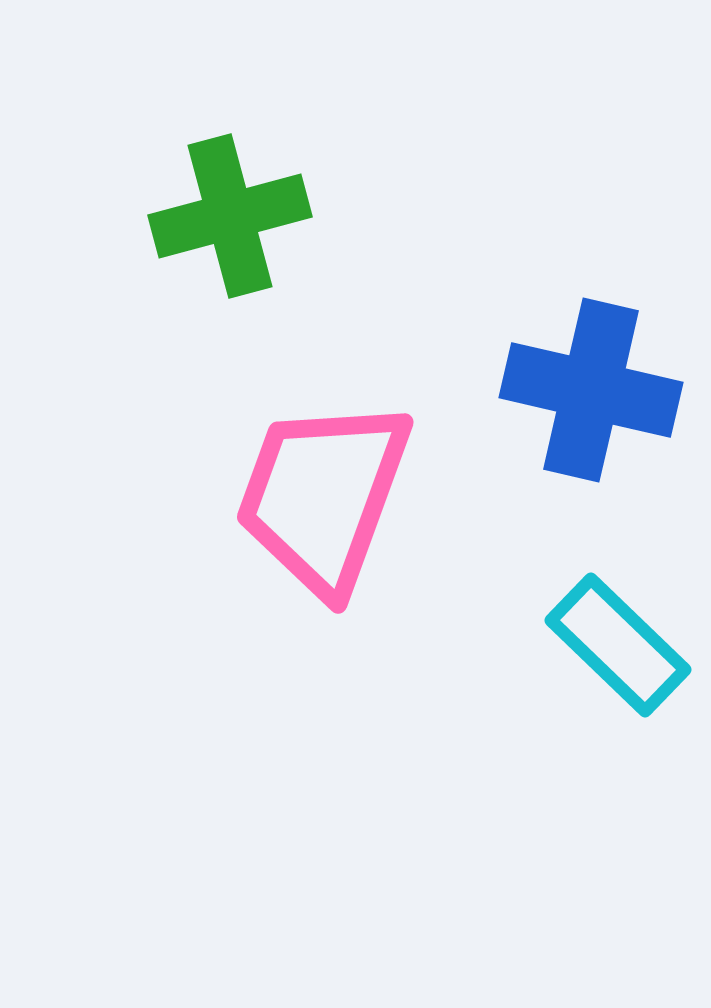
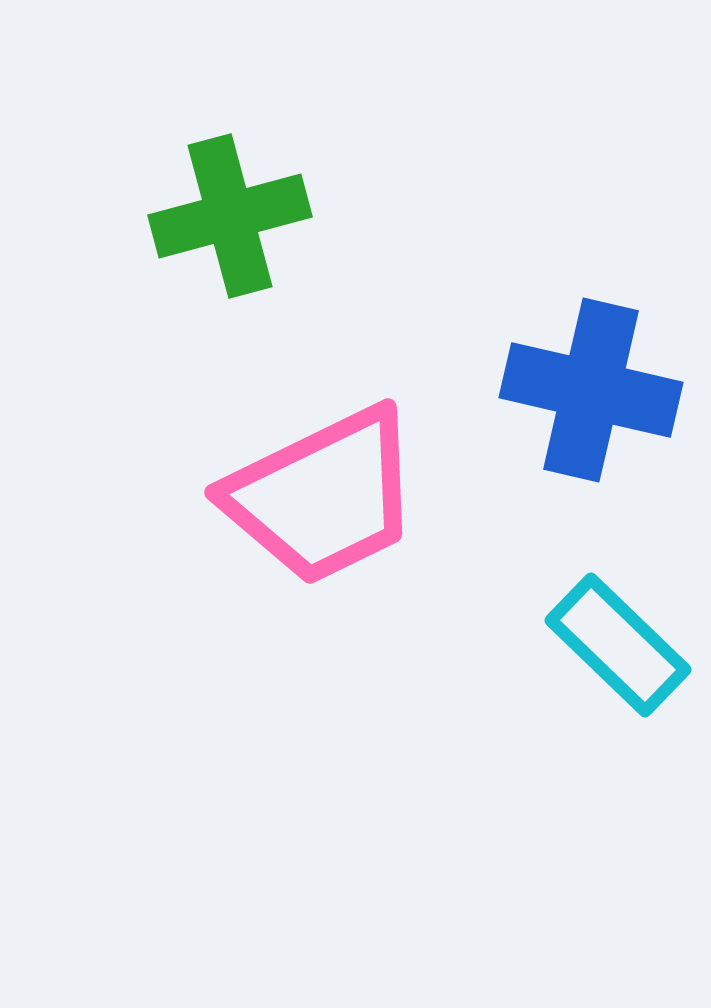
pink trapezoid: rotated 136 degrees counterclockwise
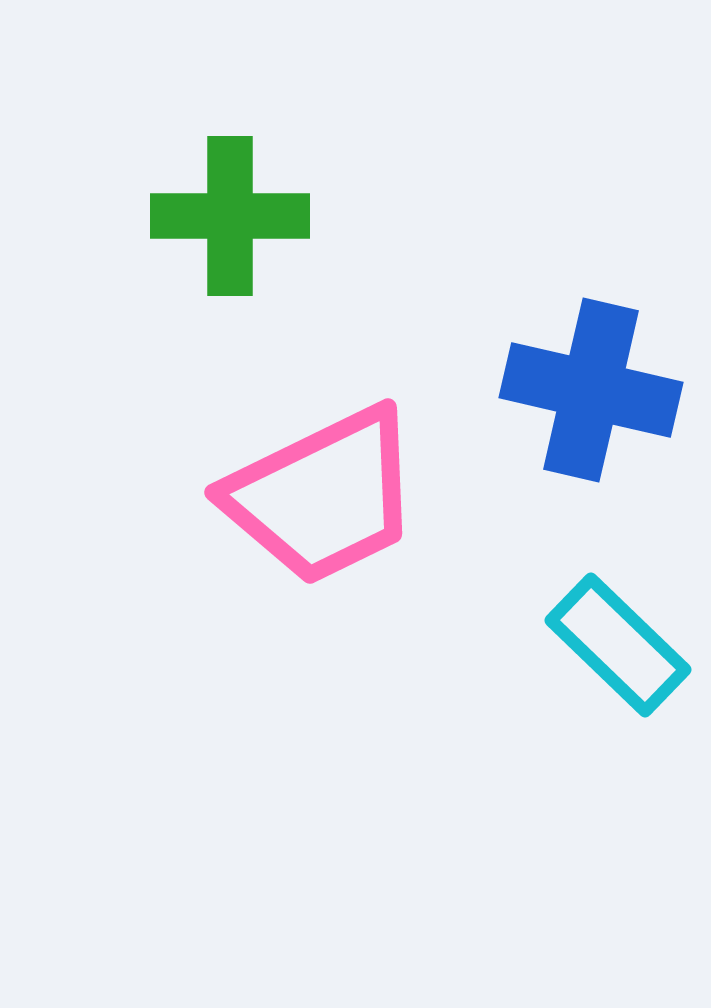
green cross: rotated 15 degrees clockwise
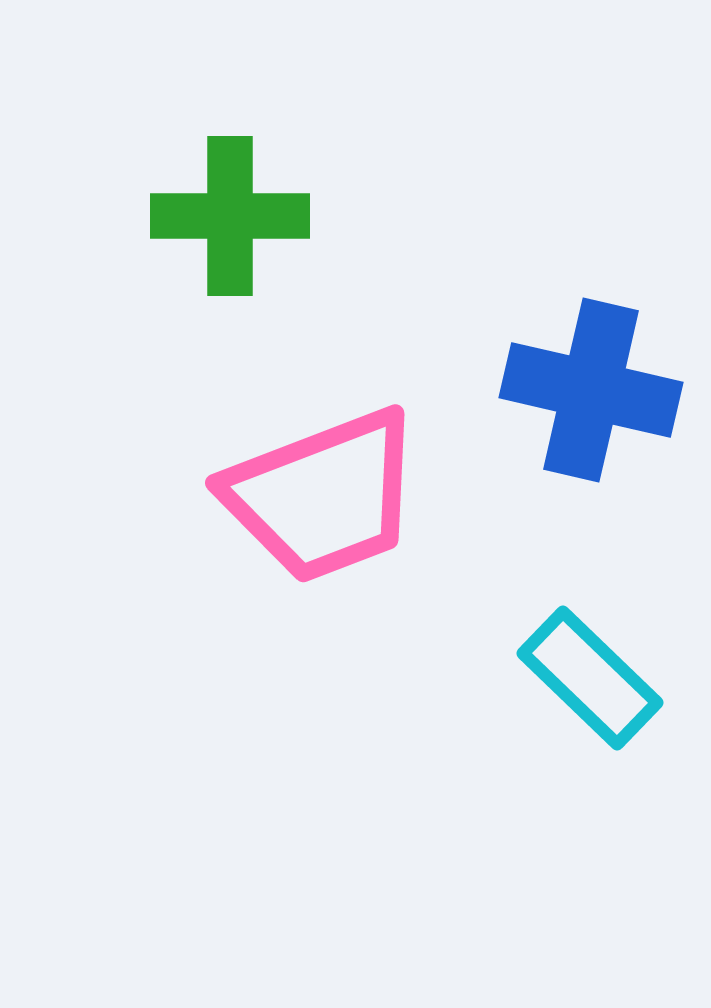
pink trapezoid: rotated 5 degrees clockwise
cyan rectangle: moved 28 px left, 33 px down
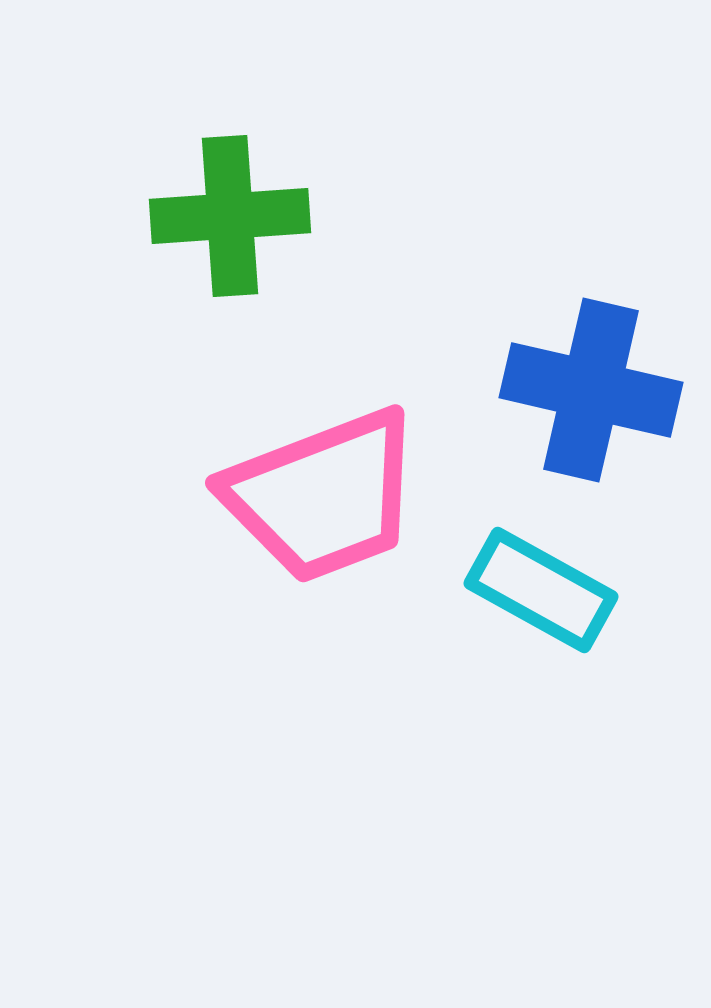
green cross: rotated 4 degrees counterclockwise
cyan rectangle: moved 49 px left, 88 px up; rotated 15 degrees counterclockwise
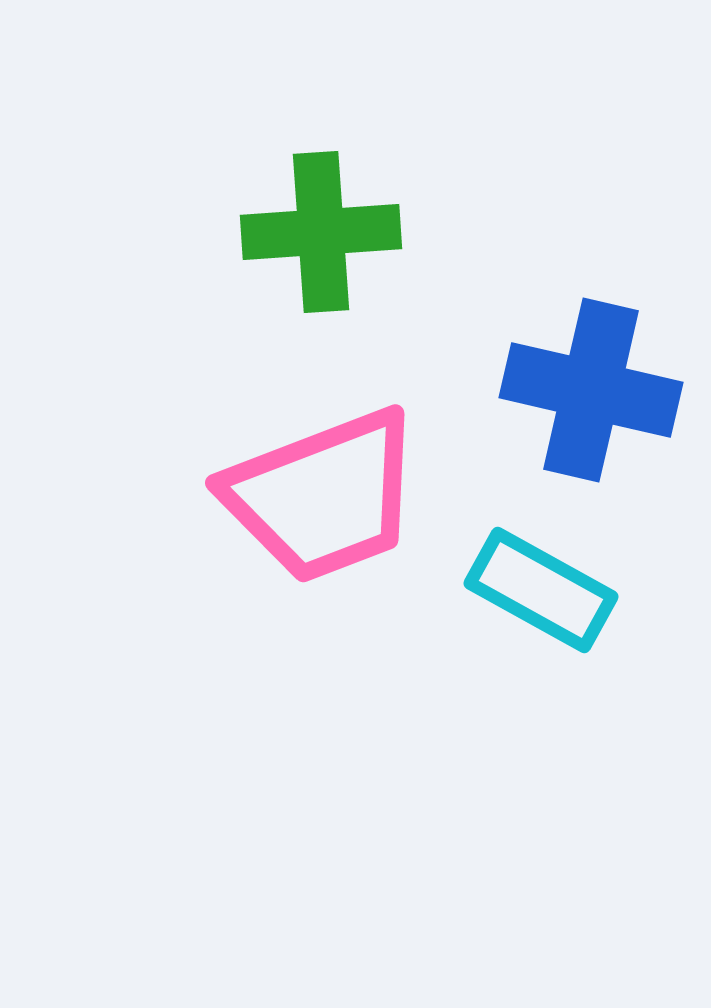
green cross: moved 91 px right, 16 px down
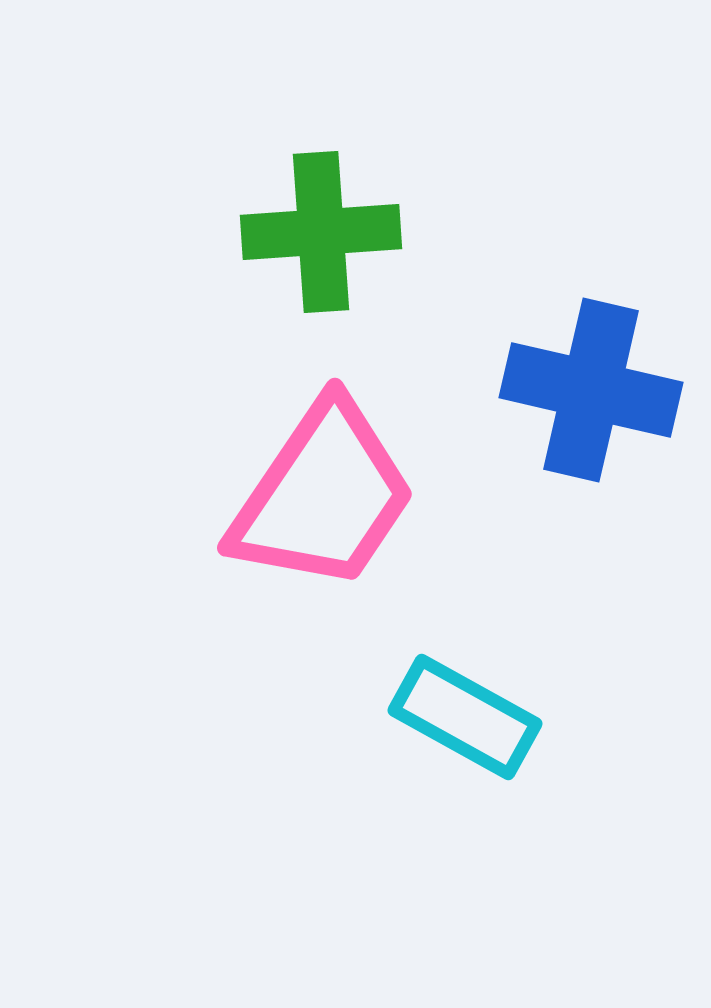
pink trapezoid: rotated 35 degrees counterclockwise
cyan rectangle: moved 76 px left, 127 px down
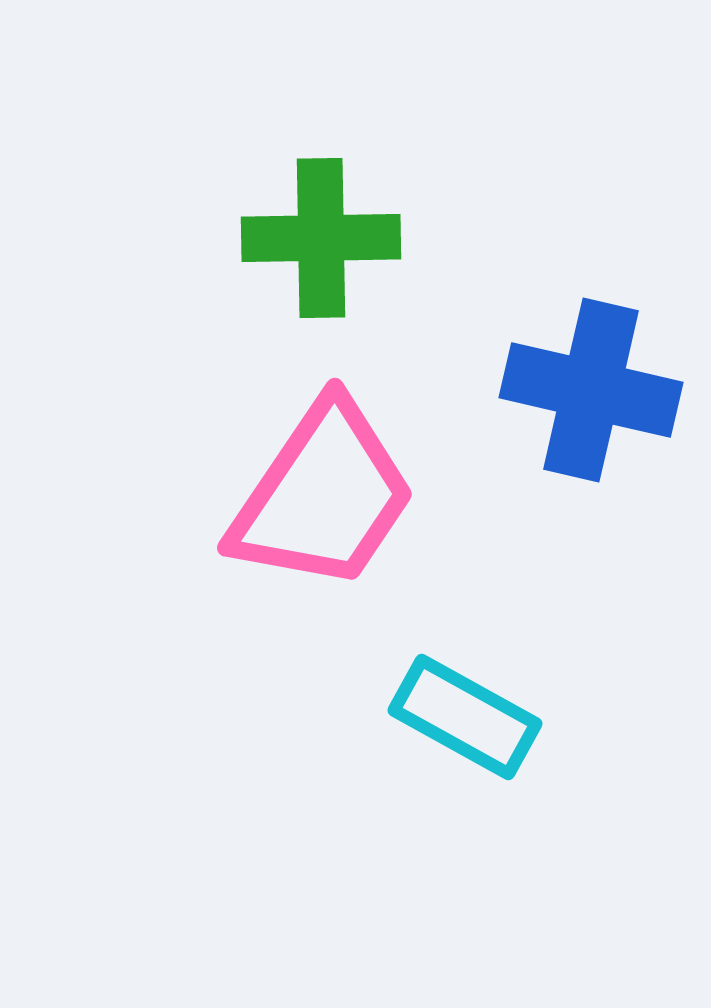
green cross: moved 6 px down; rotated 3 degrees clockwise
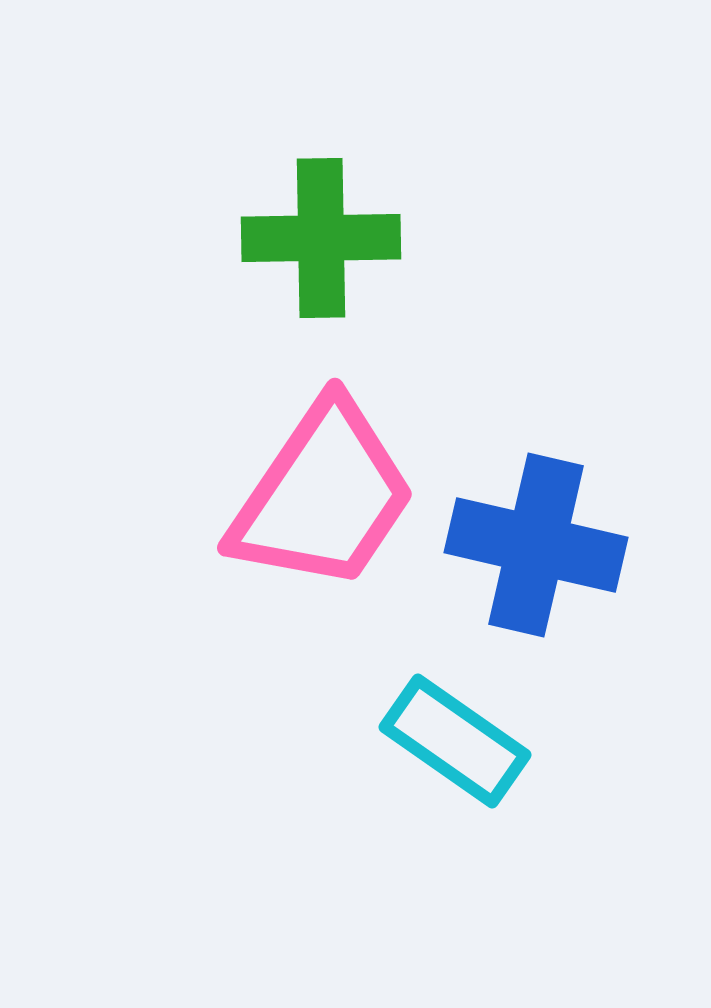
blue cross: moved 55 px left, 155 px down
cyan rectangle: moved 10 px left, 24 px down; rotated 6 degrees clockwise
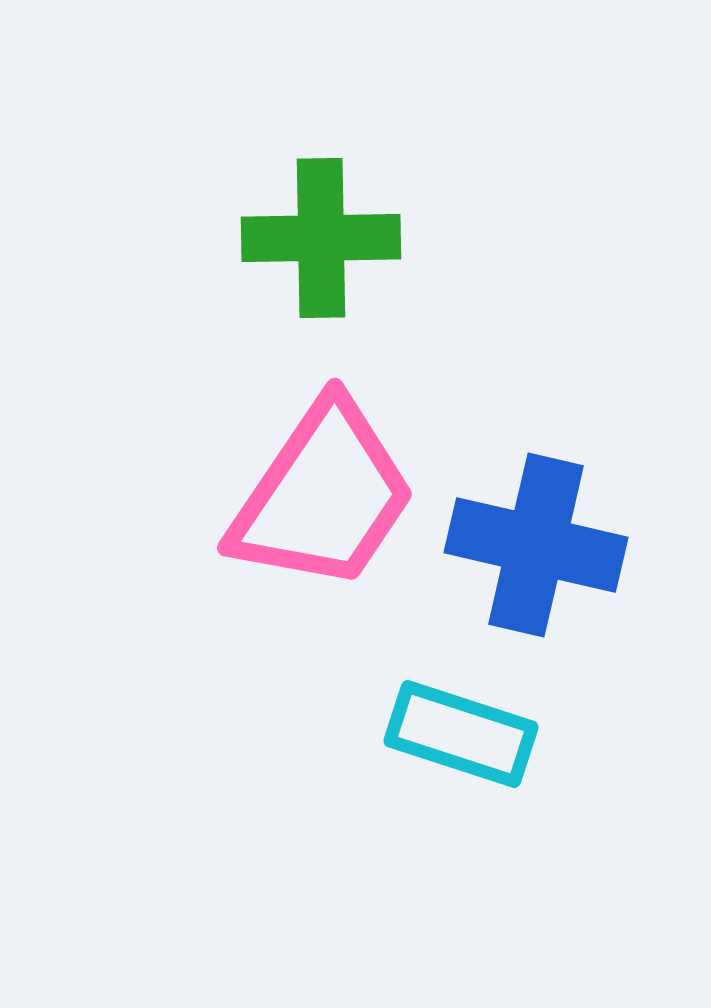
cyan rectangle: moved 6 px right, 7 px up; rotated 17 degrees counterclockwise
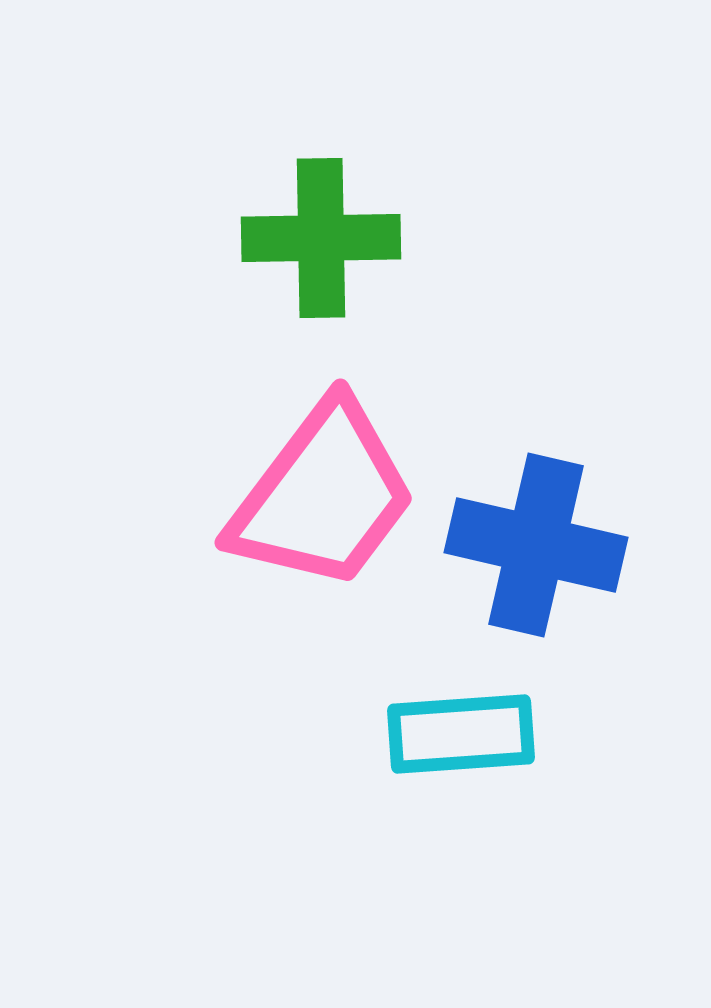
pink trapezoid: rotated 3 degrees clockwise
cyan rectangle: rotated 22 degrees counterclockwise
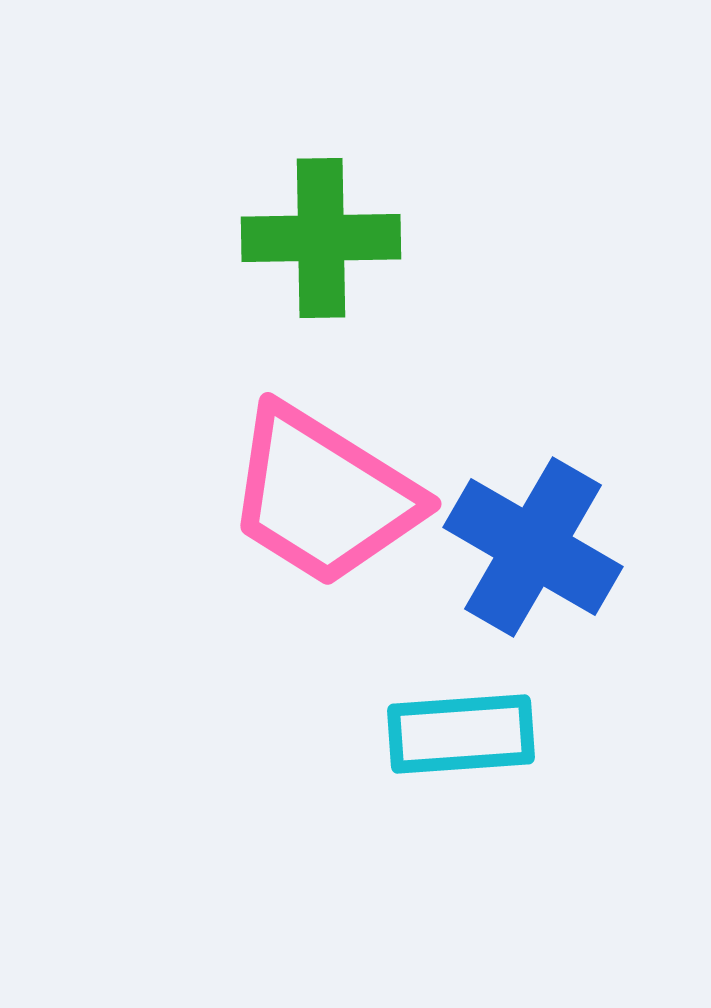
pink trapezoid: rotated 85 degrees clockwise
blue cross: moved 3 px left, 2 px down; rotated 17 degrees clockwise
